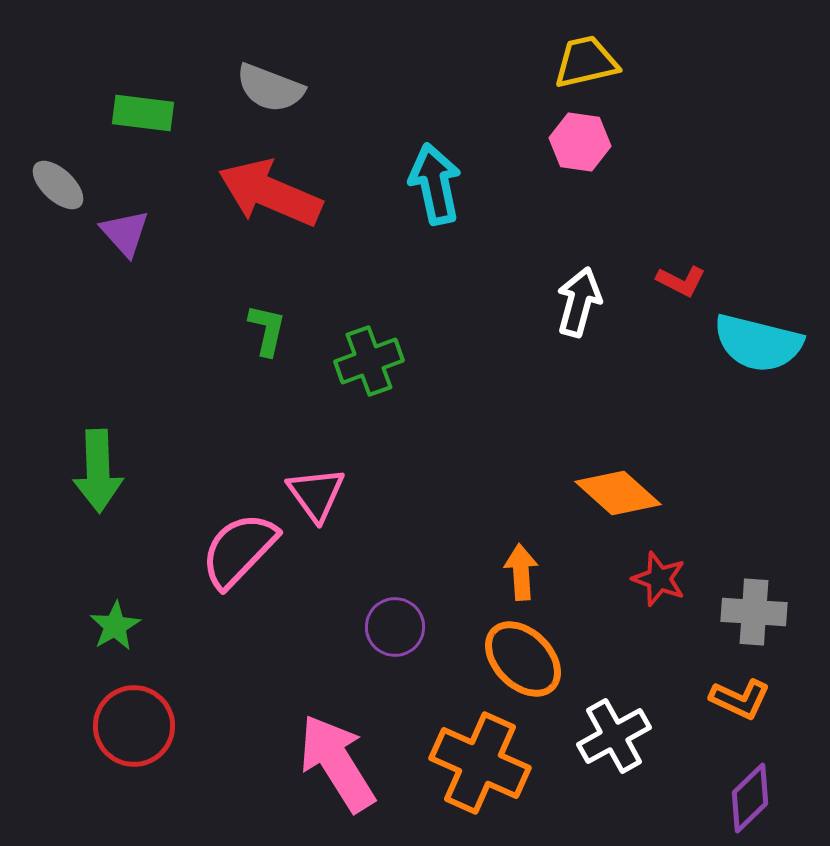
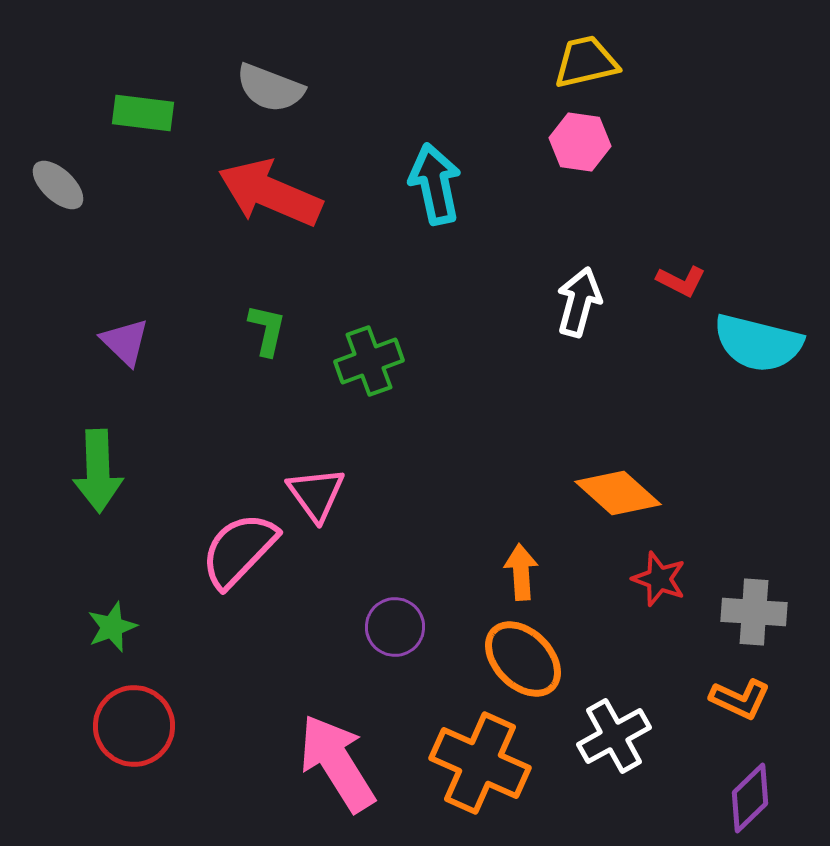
purple triangle: moved 109 px down; rotated 4 degrees counterclockwise
green star: moved 3 px left, 1 px down; rotated 9 degrees clockwise
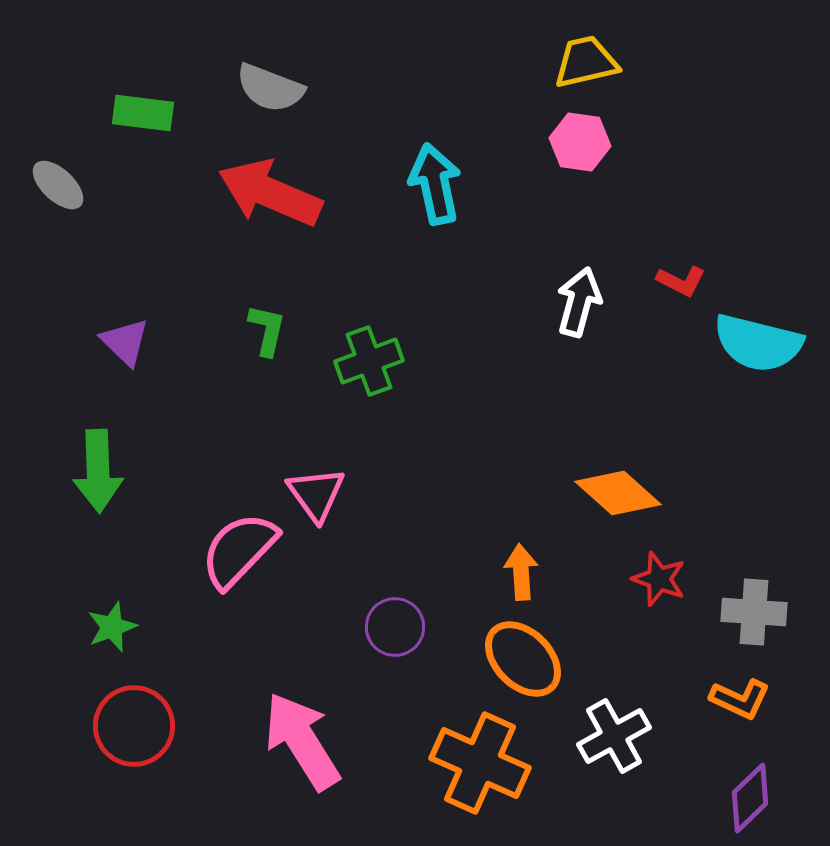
pink arrow: moved 35 px left, 22 px up
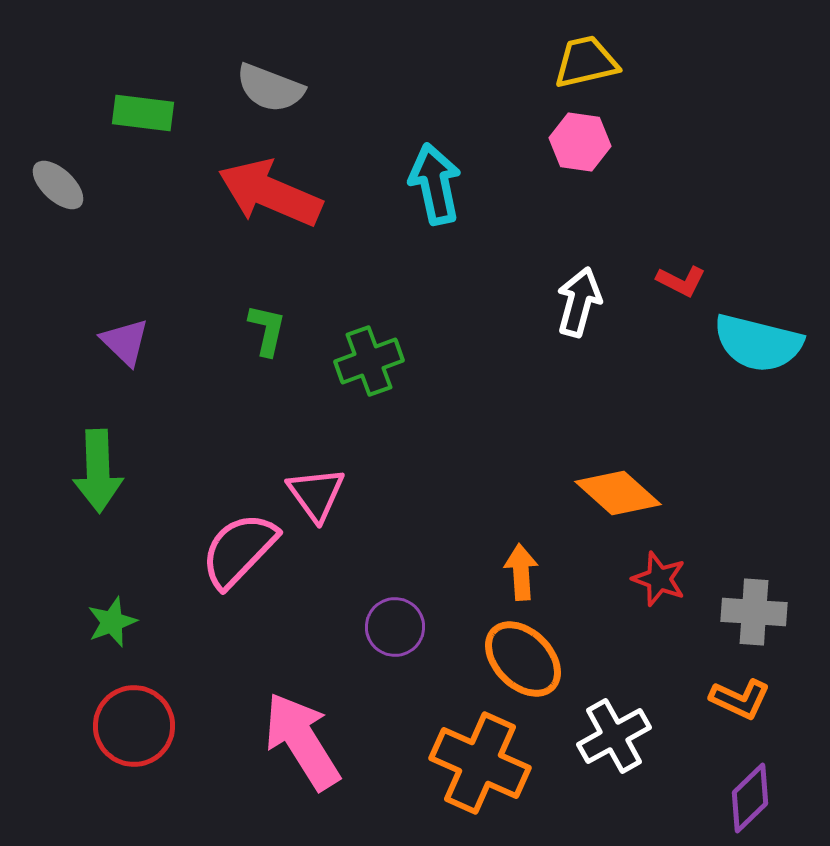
green star: moved 5 px up
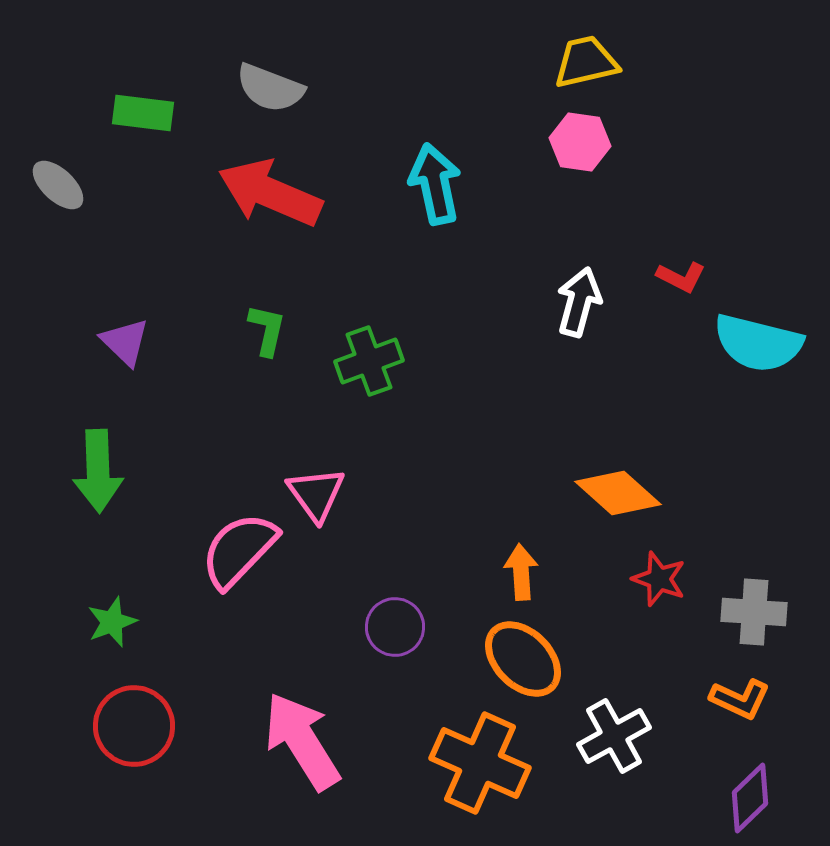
red L-shape: moved 4 px up
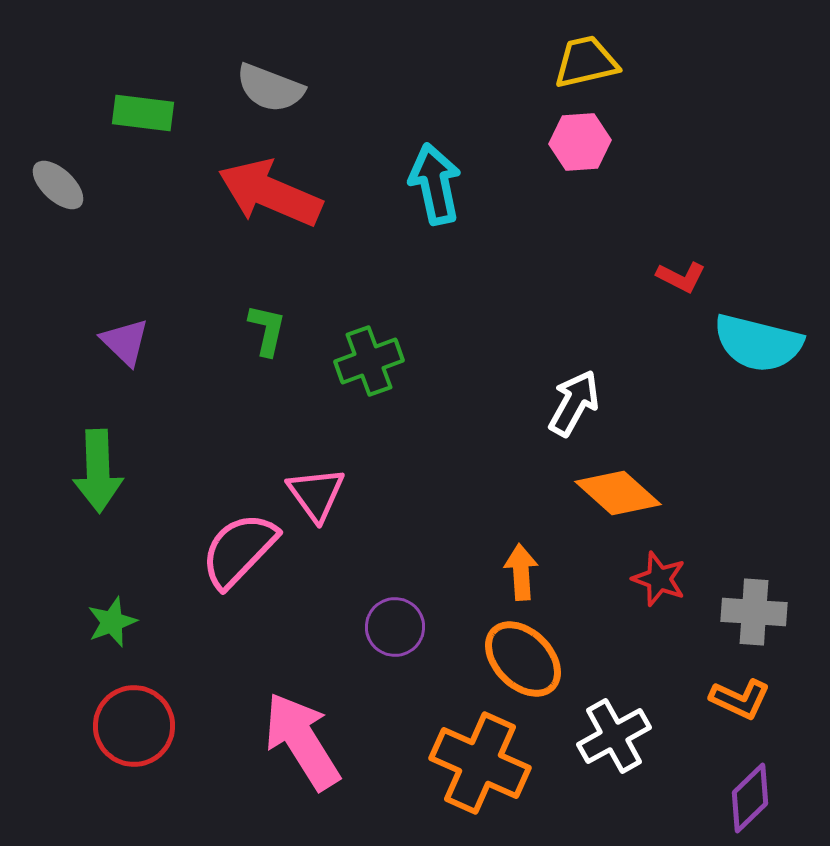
pink hexagon: rotated 12 degrees counterclockwise
white arrow: moved 5 px left, 101 px down; rotated 14 degrees clockwise
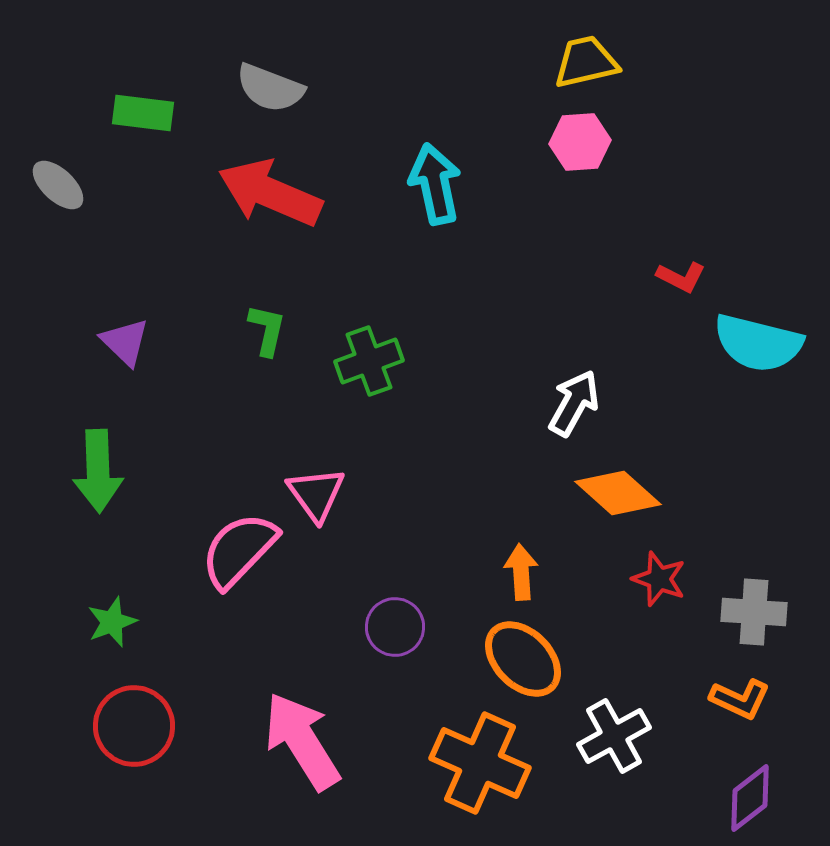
purple diamond: rotated 6 degrees clockwise
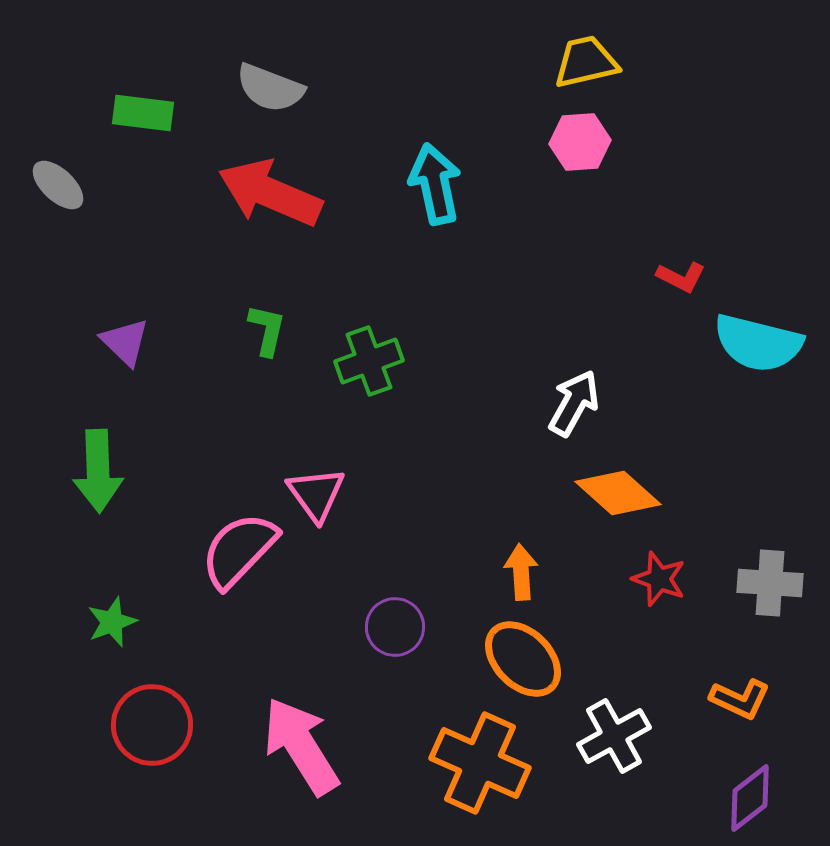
gray cross: moved 16 px right, 29 px up
red circle: moved 18 px right, 1 px up
pink arrow: moved 1 px left, 5 px down
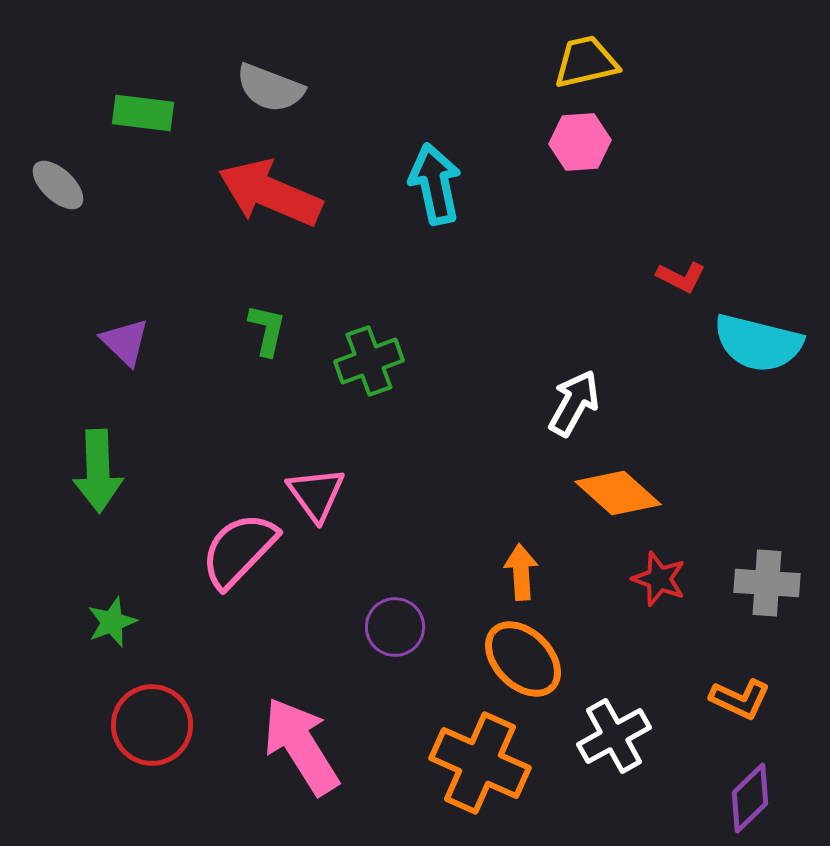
gray cross: moved 3 px left
purple diamond: rotated 6 degrees counterclockwise
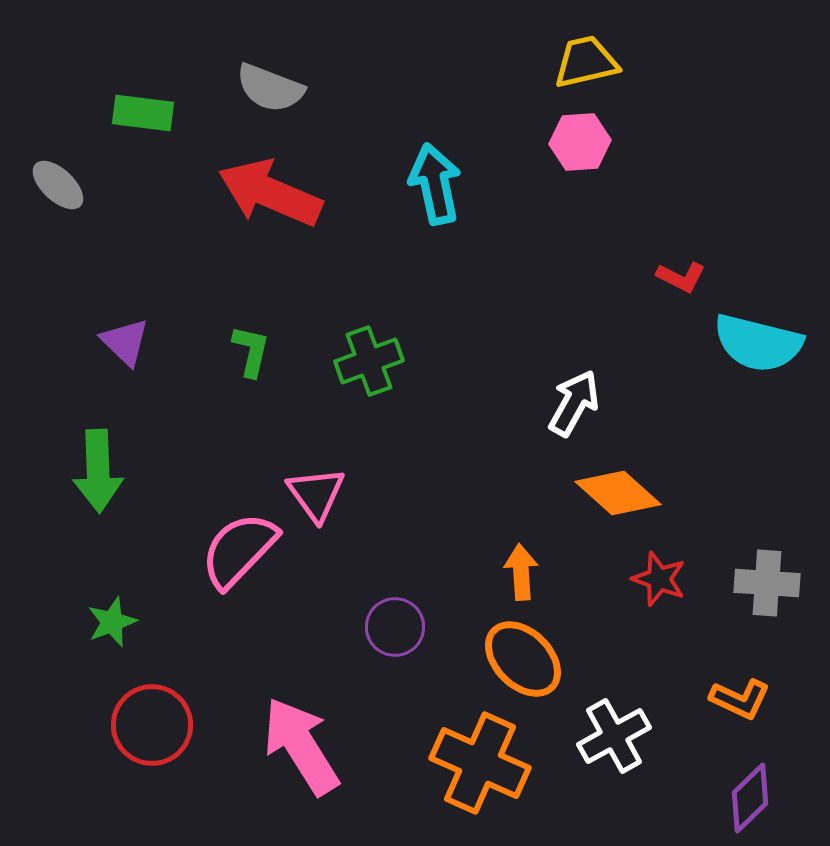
green L-shape: moved 16 px left, 21 px down
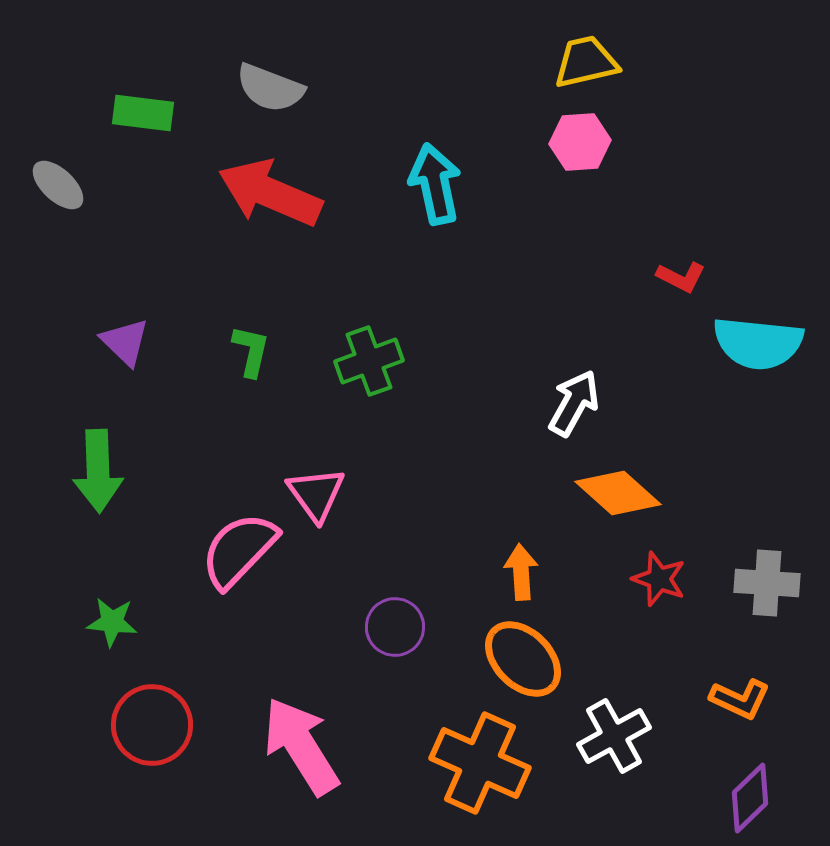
cyan semicircle: rotated 8 degrees counterclockwise
green star: rotated 27 degrees clockwise
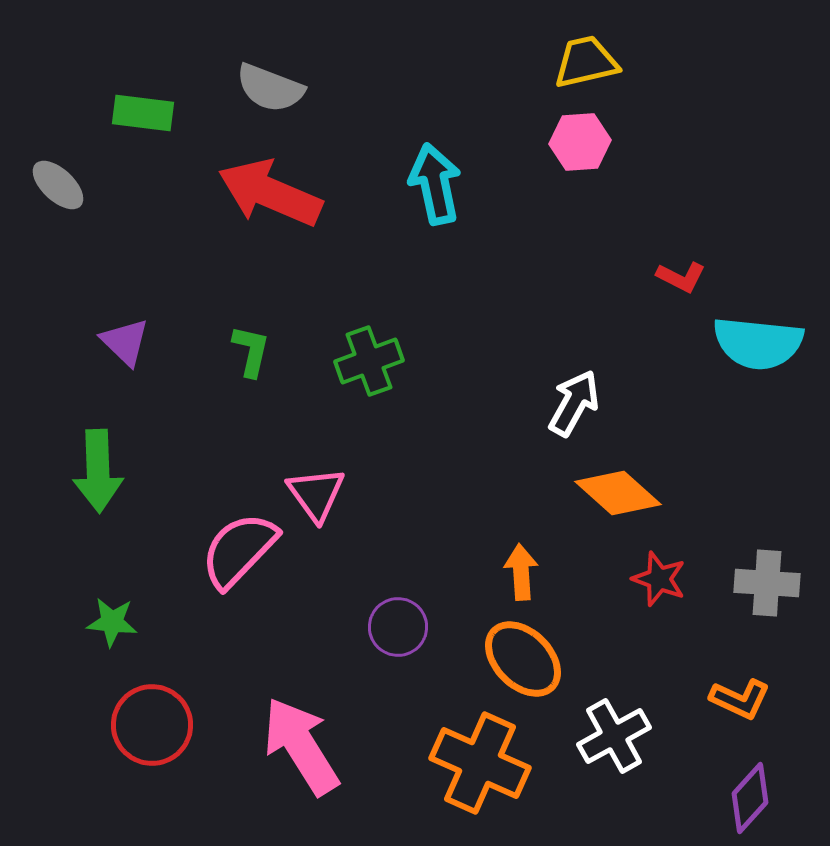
purple circle: moved 3 px right
purple diamond: rotated 4 degrees counterclockwise
